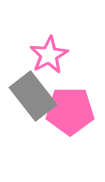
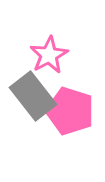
pink pentagon: rotated 18 degrees clockwise
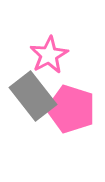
pink pentagon: moved 1 px right, 2 px up
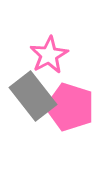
pink pentagon: moved 1 px left, 2 px up
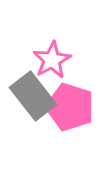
pink star: moved 3 px right, 5 px down
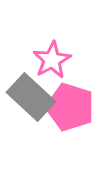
gray rectangle: moved 2 px left, 1 px down; rotated 9 degrees counterclockwise
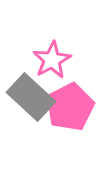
pink pentagon: rotated 27 degrees clockwise
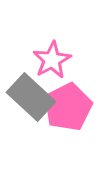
pink pentagon: moved 2 px left
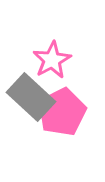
pink pentagon: moved 6 px left, 5 px down
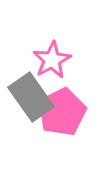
gray rectangle: rotated 12 degrees clockwise
